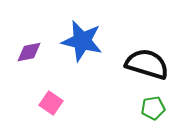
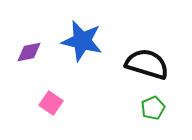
green pentagon: rotated 15 degrees counterclockwise
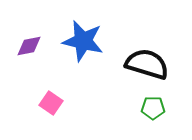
blue star: moved 1 px right
purple diamond: moved 6 px up
green pentagon: rotated 25 degrees clockwise
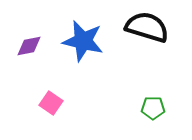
black semicircle: moved 37 px up
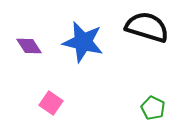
blue star: moved 1 px down
purple diamond: rotated 68 degrees clockwise
green pentagon: rotated 25 degrees clockwise
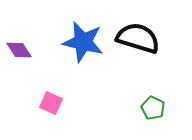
black semicircle: moved 9 px left, 11 px down
purple diamond: moved 10 px left, 4 px down
pink square: rotated 10 degrees counterclockwise
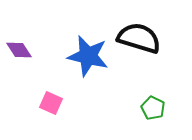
black semicircle: moved 1 px right
blue star: moved 5 px right, 14 px down
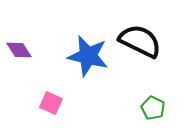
black semicircle: moved 1 px right, 3 px down; rotated 9 degrees clockwise
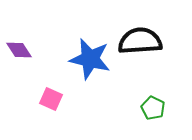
black semicircle: rotated 30 degrees counterclockwise
blue star: moved 2 px right, 3 px down
pink square: moved 4 px up
